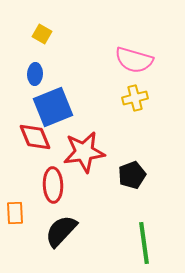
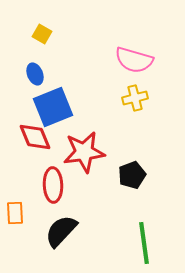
blue ellipse: rotated 25 degrees counterclockwise
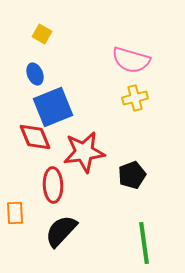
pink semicircle: moved 3 px left
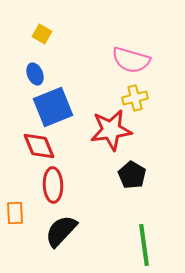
red diamond: moved 4 px right, 9 px down
red star: moved 27 px right, 22 px up
black pentagon: rotated 20 degrees counterclockwise
green line: moved 2 px down
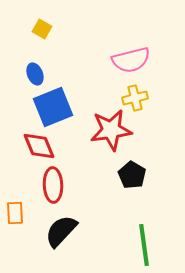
yellow square: moved 5 px up
pink semicircle: rotated 30 degrees counterclockwise
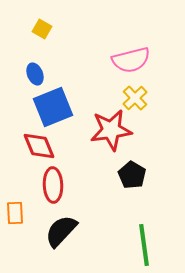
yellow cross: rotated 30 degrees counterclockwise
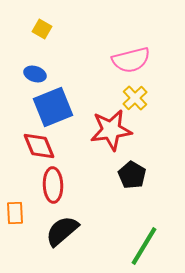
blue ellipse: rotated 50 degrees counterclockwise
black semicircle: moved 1 px right; rotated 6 degrees clockwise
green line: moved 1 px down; rotated 39 degrees clockwise
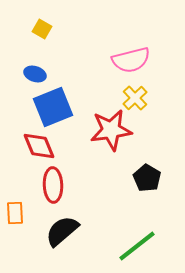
black pentagon: moved 15 px right, 3 px down
green line: moved 7 px left; rotated 21 degrees clockwise
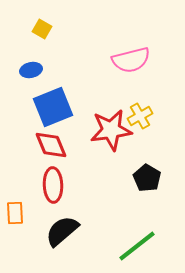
blue ellipse: moved 4 px left, 4 px up; rotated 30 degrees counterclockwise
yellow cross: moved 5 px right, 18 px down; rotated 15 degrees clockwise
red diamond: moved 12 px right, 1 px up
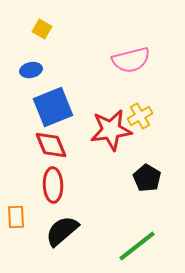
orange rectangle: moved 1 px right, 4 px down
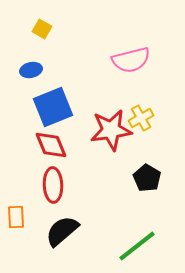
yellow cross: moved 1 px right, 2 px down
